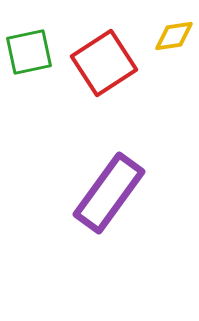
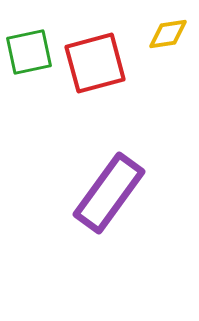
yellow diamond: moved 6 px left, 2 px up
red square: moved 9 px left; rotated 18 degrees clockwise
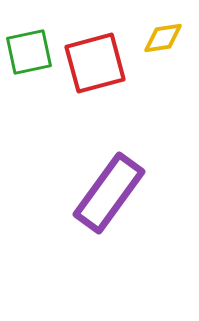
yellow diamond: moved 5 px left, 4 px down
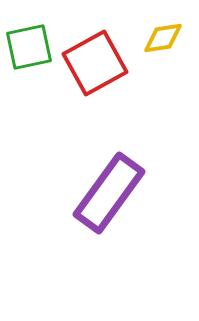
green square: moved 5 px up
red square: rotated 14 degrees counterclockwise
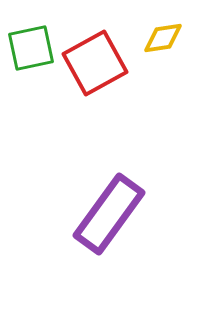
green square: moved 2 px right, 1 px down
purple rectangle: moved 21 px down
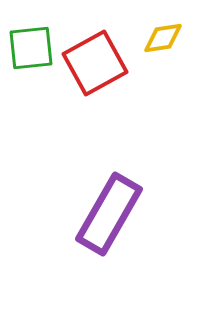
green square: rotated 6 degrees clockwise
purple rectangle: rotated 6 degrees counterclockwise
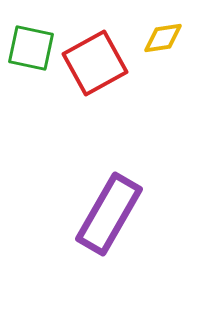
green square: rotated 18 degrees clockwise
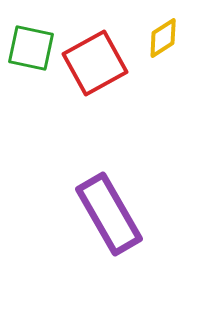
yellow diamond: rotated 24 degrees counterclockwise
purple rectangle: rotated 60 degrees counterclockwise
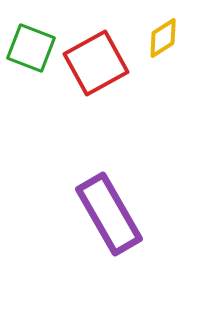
green square: rotated 9 degrees clockwise
red square: moved 1 px right
